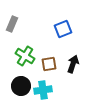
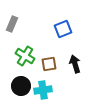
black arrow: moved 2 px right; rotated 36 degrees counterclockwise
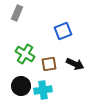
gray rectangle: moved 5 px right, 11 px up
blue square: moved 2 px down
green cross: moved 2 px up
black arrow: rotated 132 degrees clockwise
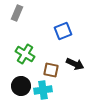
brown square: moved 2 px right, 6 px down; rotated 21 degrees clockwise
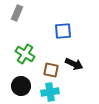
blue square: rotated 18 degrees clockwise
black arrow: moved 1 px left
cyan cross: moved 7 px right, 2 px down
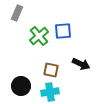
green cross: moved 14 px right, 18 px up; rotated 18 degrees clockwise
black arrow: moved 7 px right
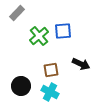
gray rectangle: rotated 21 degrees clockwise
brown square: rotated 21 degrees counterclockwise
cyan cross: rotated 36 degrees clockwise
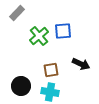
cyan cross: rotated 18 degrees counterclockwise
